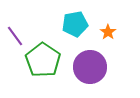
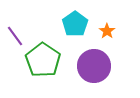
cyan pentagon: rotated 25 degrees counterclockwise
orange star: moved 1 px left, 1 px up
purple circle: moved 4 px right, 1 px up
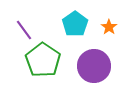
orange star: moved 2 px right, 4 px up
purple line: moved 9 px right, 6 px up
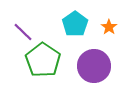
purple line: moved 1 px left, 2 px down; rotated 10 degrees counterclockwise
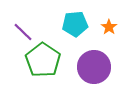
cyan pentagon: rotated 30 degrees clockwise
purple circle: moved 1 px down
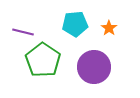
orange star: moved 1 px down
purple line: rotated 30 degrees counterclockwise
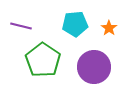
purple line: moved 2 px left, 6 px up
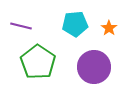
green pentagon: moved 5 px left, 2 px down
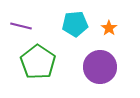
purple circle: moved 6 px right
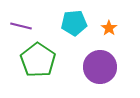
cyan pentagon: moved 1 px left, 1 px up
green pentagon: moved 2 px up
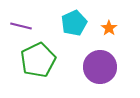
cyan pentagon: rotated 20 degrees counterclockwise
green pentagon: rotated 12 degrees clockwise
